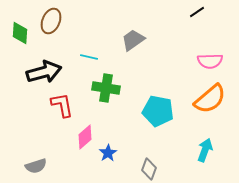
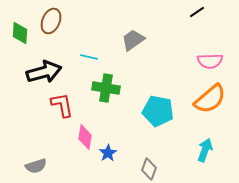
pink diamond: rotated 40 degrees counterclockwise
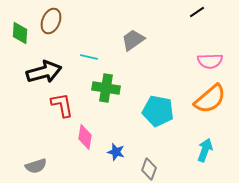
blue star: moved 8 px right, 1 px up; rotated 24 degrees counterclockwise
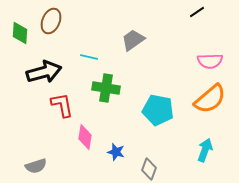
cyan pentagon: moved 1 px up
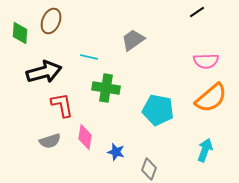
pink semicircle: moved 4 px left
orange semicircle: moved 1 px right, 1 px up
gray semicircle: moved 14 px right, 25 px up
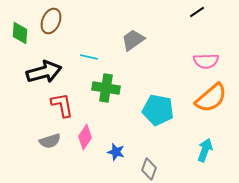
pink diamond: rotated 25 degrees clockwise
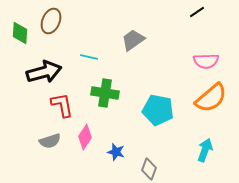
green cross: moved 1 px left, 5 px down
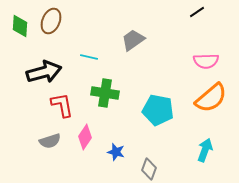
green diamond: moved 7 px up
